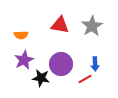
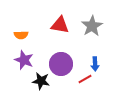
purple star: rotated 24 degrees counterclockwise
black star: moved 3 px down
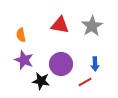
orange semicircle: rotated 80 degrees clockwise
red line: moved 3 px down
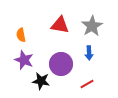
blue arrow: moved 6 px left, 11 px up
red line: moved 2 px right, 2 px down
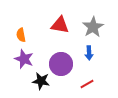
gray star: moved 1 px right, 1 px down
purple star: moved 1 px up
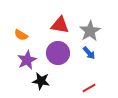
gray star: moved 3 px left, 4 px down
orange semicircle: rotated 48 degrees counterclockwise
blue arrow: rotated 40 degrees counterclockwise
purple star: moved 3 px right, 1 px down; rotated 24 degrees clockwise
purple circle: moved 3 px left, 11 px up
red line: moved 2 px right, 4 px down
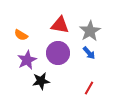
black star: rotated 18 degrees counterclockwise
red line: rotated 32 degrees counterclockwise
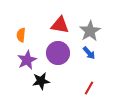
orange semicircle: rotated 64 degrees clockwise
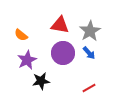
orange semicircle: rotated 56 degrees counterclockwise
purple circle: moved 5 px right
red line: rotated 32 degrees clockwise
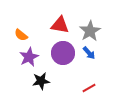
purple star: moved 2 px right, 3 px up
